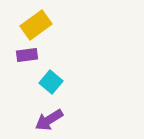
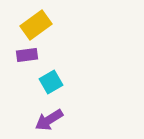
cyan square: rotated 20 degrees clockwise
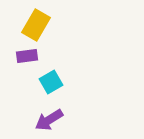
yellow rectangle: rotated 24 degrees counterclockwise
purple rectangle: moved 1 px down
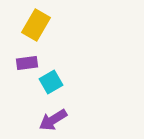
purple rectangle: moved 7 px down
purple arrow: moved 4 px right
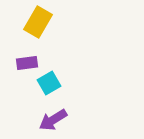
yellow rectangle: moved 2 px right, 3 px up
cyan square: moved 2 px left, 1 px down
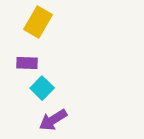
purple rectangle: rotated 10 degrees clockwise
cyan square: moved 7 px left, 5 px down; rotated 15 degrees counterclockwise
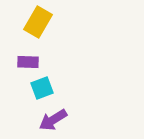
purple rectangle: moved 1 px right, 1 px up
cyan square: rotated 25 degrees clockwise
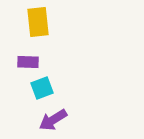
yellow rectangle: rotated 36 degrees counterclockwise
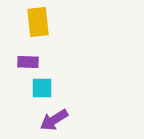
cyan square: rotated 20 degrees clockwise
purple arrow: moved 1 px right
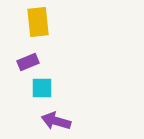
purple rectangle: rotated 25 degrees counterclockwise
purple arrow: moved 2 px right, 1 px down; rotated 48 degrees clockwise
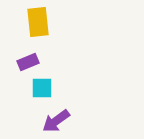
purple arrow: rotated 52 degrees counterclockwise
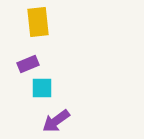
purple rectangle: moved 2 px down
